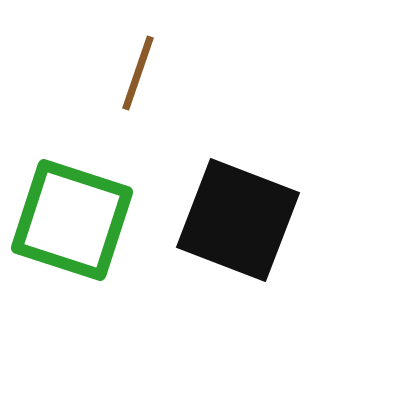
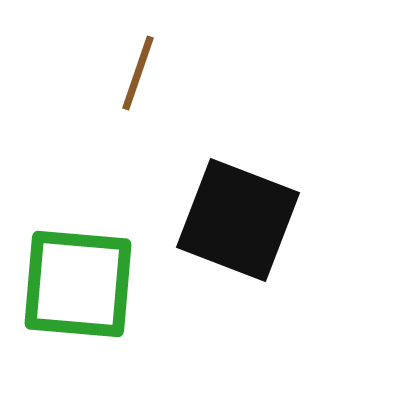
green square: moved 6 px right, 64 px down; rotated 13 degrees counterclockwise
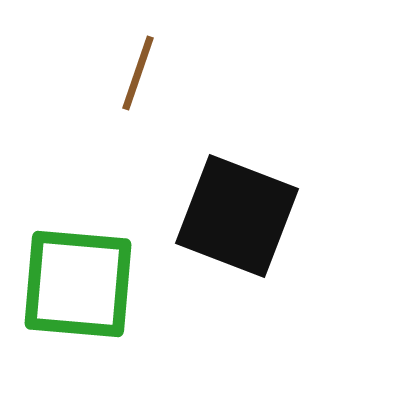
black square: moved 1 px left, 4 px up
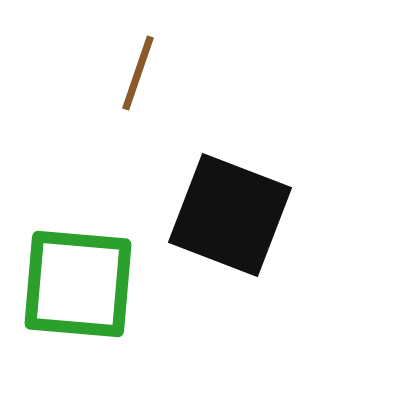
black square: moved 7 px left, 1 px up
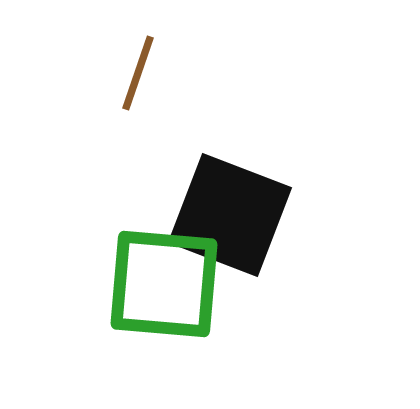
green square: moved 86 px right
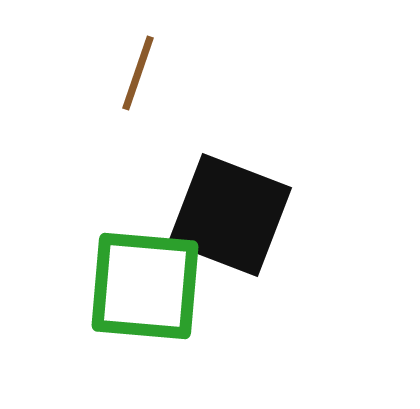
green square: moved 19 px left, 2 px down
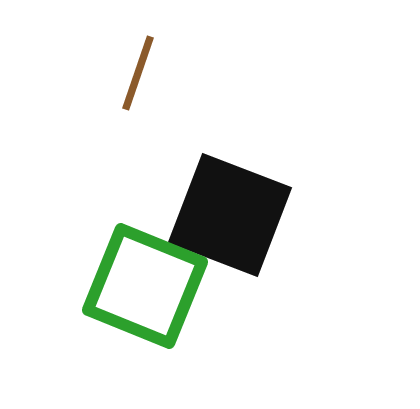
green square: rotated 17 degrees clockwise
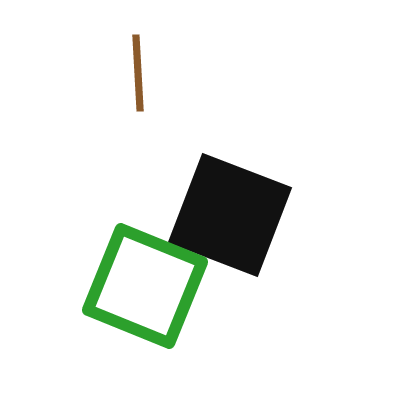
brown line: rotated 22 degrees counterclockwise
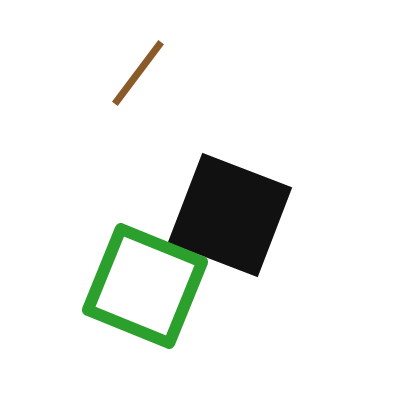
brown line: rotated 40 degrees clockwise
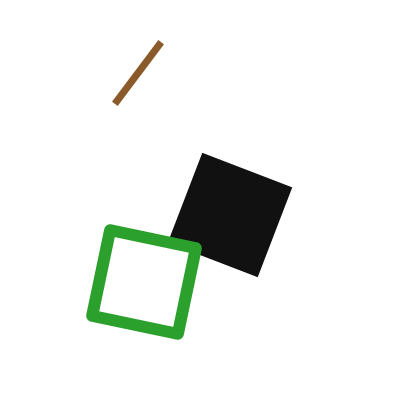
green square: moved 1 px left, 4 px up; rotated 10 degrees counterclockwise
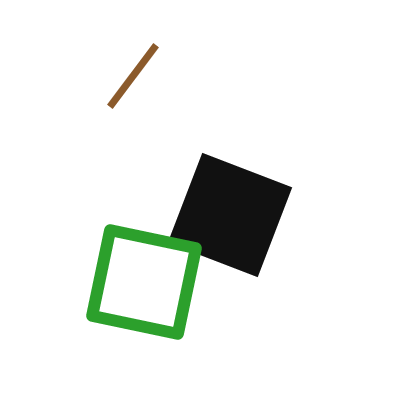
brown line: moved 5 px left, 3 px down
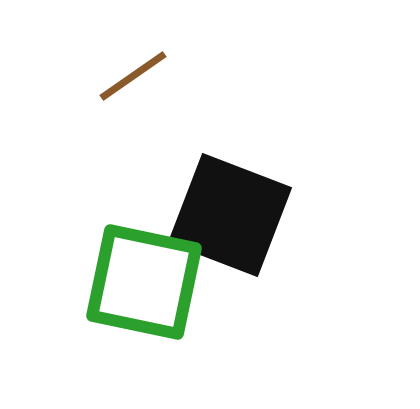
brown line: rotated 18 degrees clockwise
